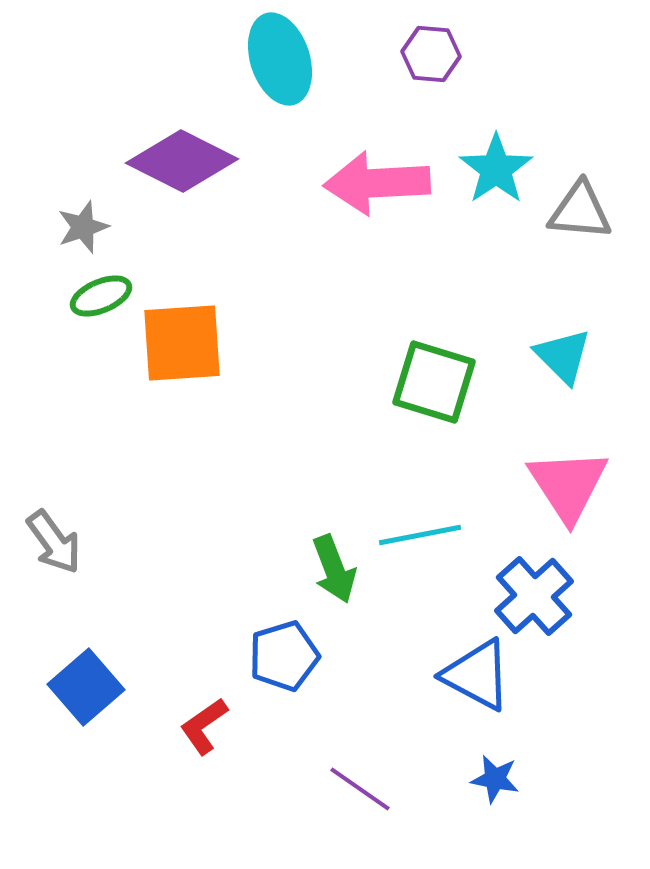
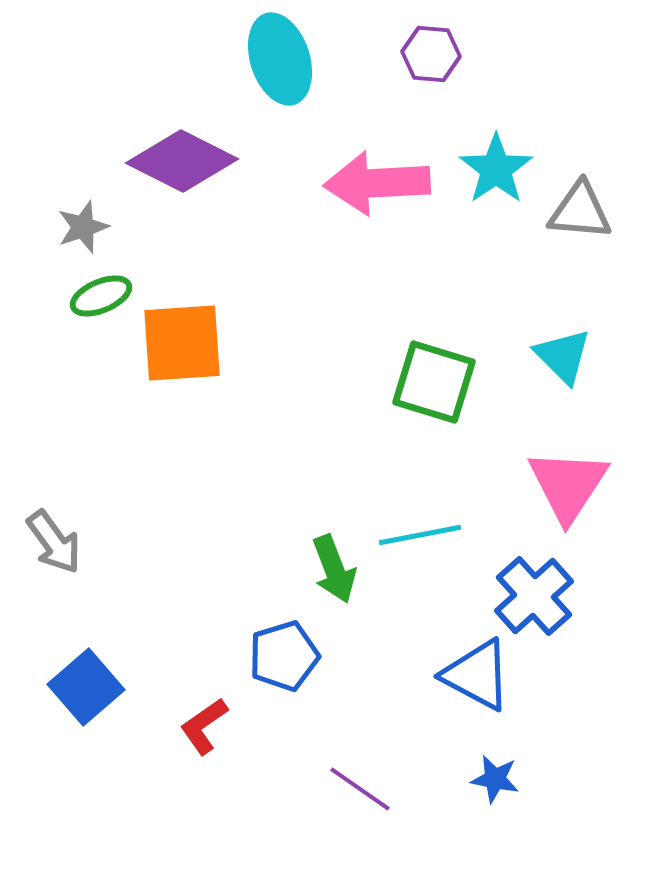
pink triangle: rotated 6 degrees clockwise
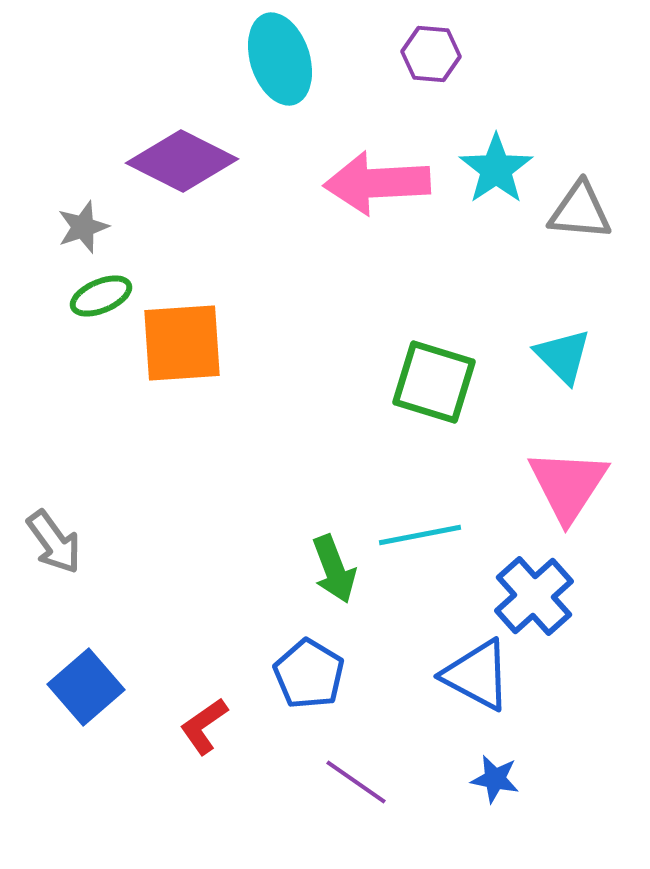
blue pentagon: moved 25 px right, 18 px down; rotated 24 degrees counterclockwise
purple line: moved 4 px left, 7 px up
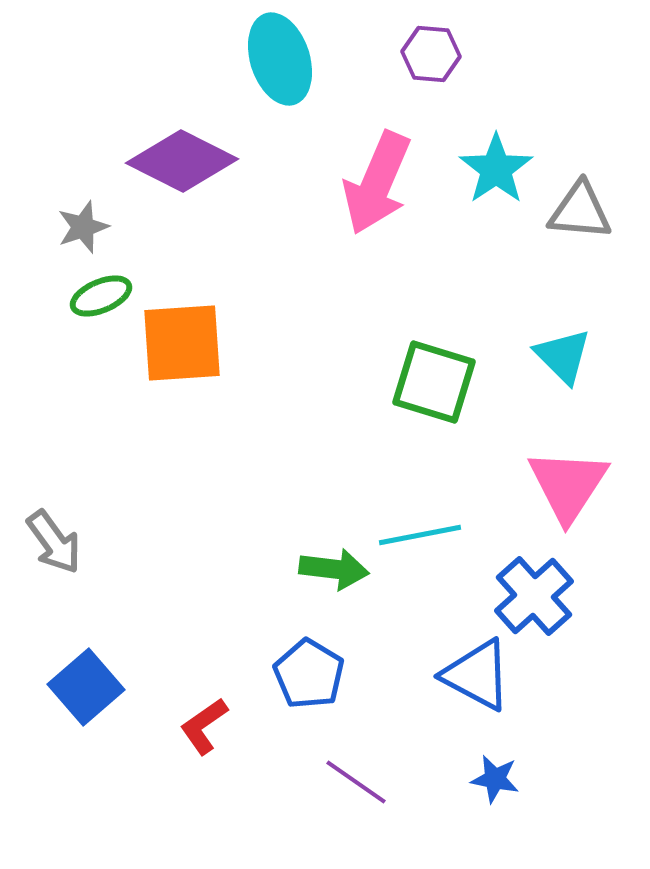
pink arrow: rotated 64 degrees counterclockwise
green arrow: rotated 62 degrees counterclockwise
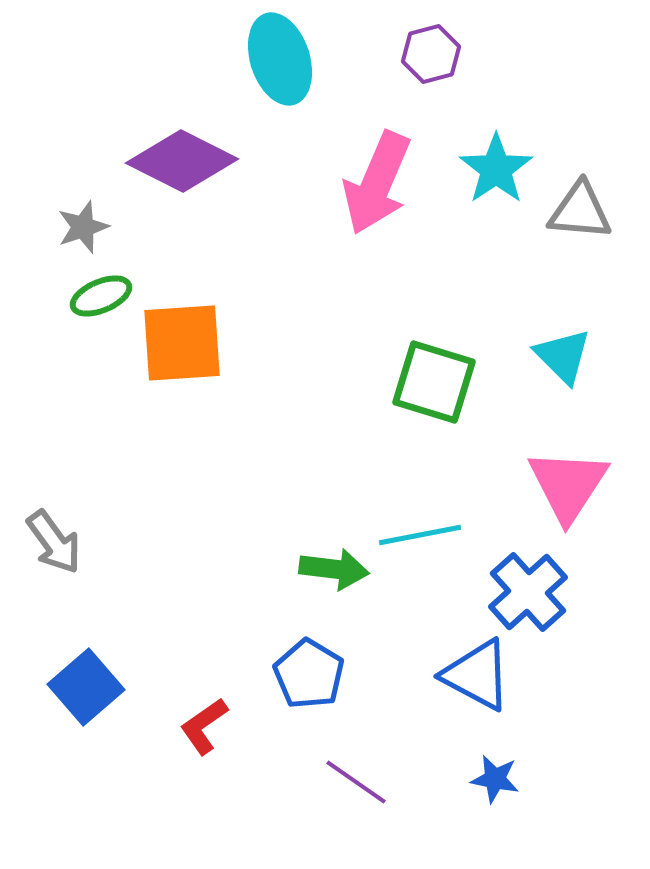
purple hexagon: rotated 20 degrees counterclockwise
blue cross: moved 6 px left, 4 px up
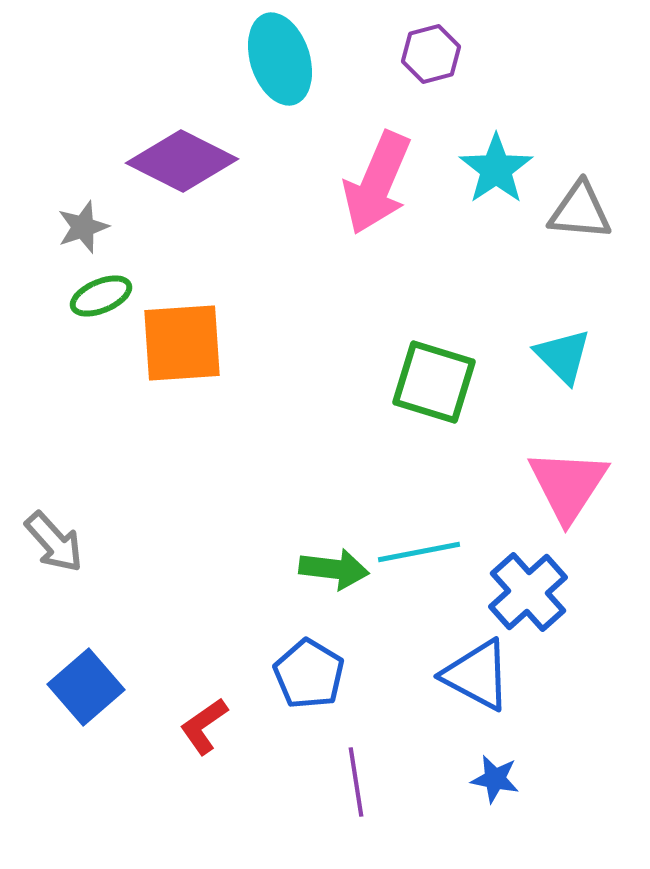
cyan line: moved 1 px left, 17 px down
gray arrow: rotated 6 degrees counterclockwise
purple line: rotated 46 degrees clockwise
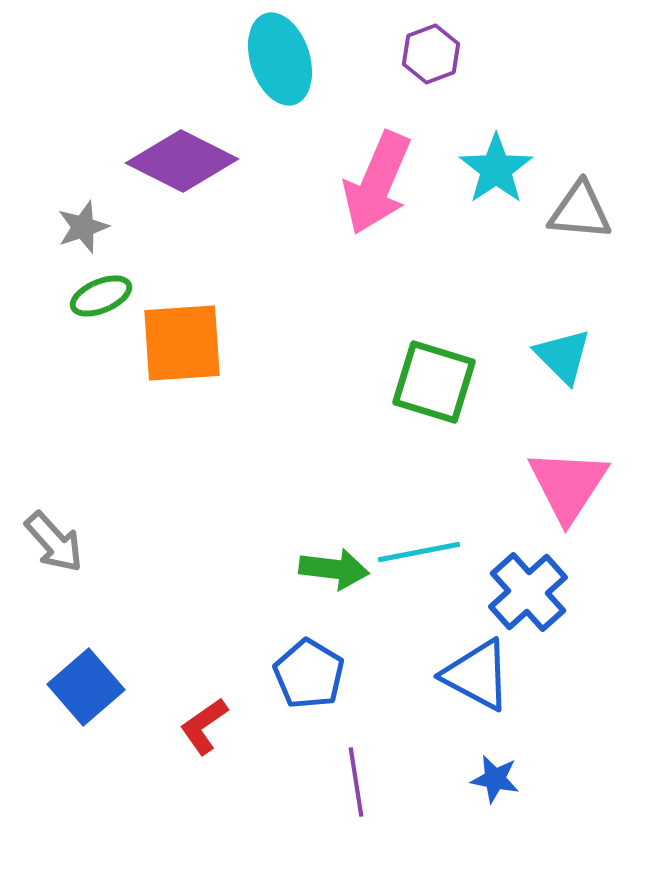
purple hexagon: rotated 6 degrees counterclockwise
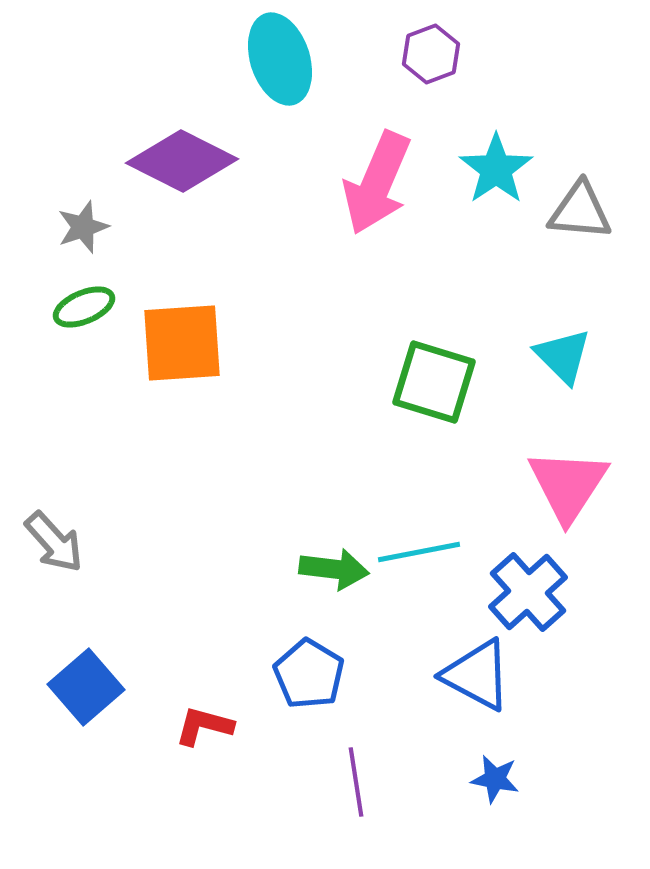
green ellipse: moved 17 px left, 11 px down
red L-shape: rotated 50 degrees clockwise
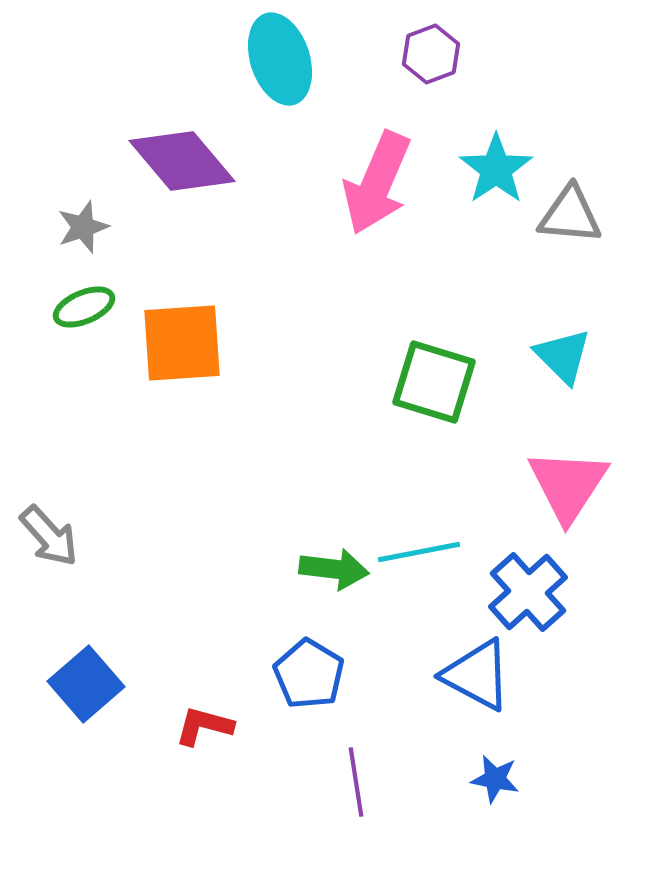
purple diamond: rotated 23 degrees clockwise
gray triangle: moved 10 px left, 4 px down
gray arrow: moved 5 px left, 6 px up
blue square: moved 3 px up
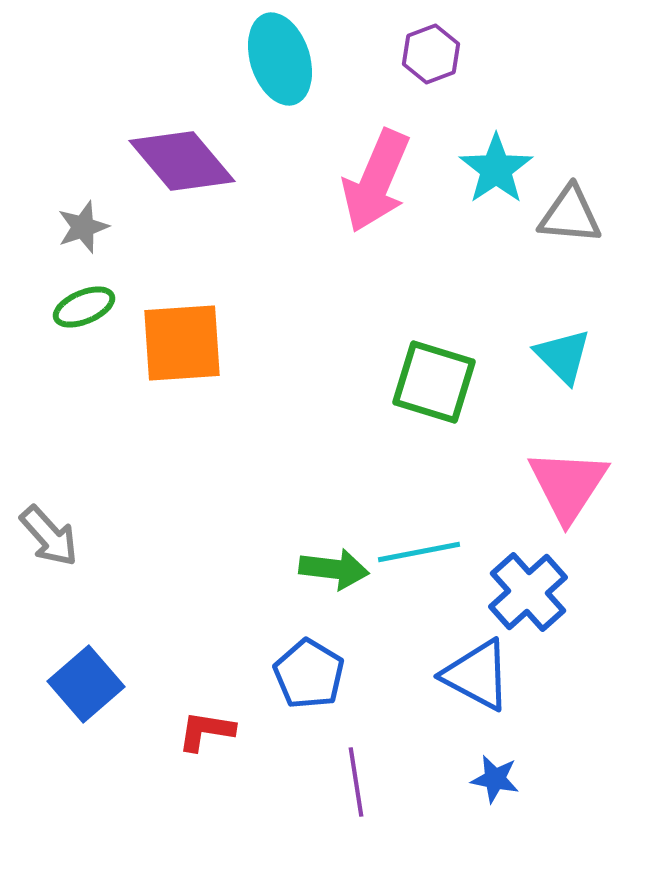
pink arrow: moved 1 px left, 2 px up
red L-shape: moved 2 px right, 5 px down; rotated 6 degrees counterclockwise
